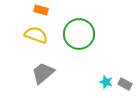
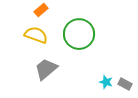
orange rectangle: rotated 56 degrees counterclockwise
gray trapezoid: moved 3 px right, 4 px up
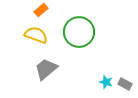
green circle: moved 2 px up
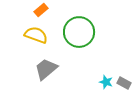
gray rectangle: moved 1 px left, 1 px up
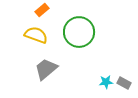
orange rectangle: moved 1 px right
cyan star: rotated 24 degrees counterclockwise
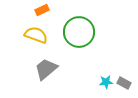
orange rectangle: rotated 16 degrees clockwise
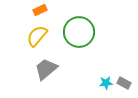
orange rectangle: moved 2 px left
yellow semicircle: moved 1 px right, 1 px down; rotated 70 degrees counterclockwise
cyan star: moved 1 px down
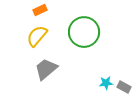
green circle: moved 5 px right
gray rectangle: moved 4 px down
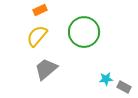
cyan star: moved 4 px up
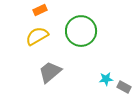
green circle: moved 3 px left, 1 px up
yellow semicircle: rotated 20 degrees clockwise
gray trapezoid: moved 4 px right, 3 px down
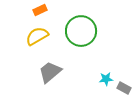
gray rectangle: moved 1 px down
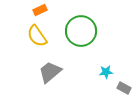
yellow semicircle: rotated 95 degrees counterclockwise
cyan star: moved 7 px up
